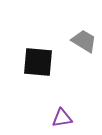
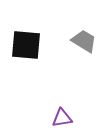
black square: moved 12 px left, 17 px up
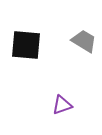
purple triangle: moved 13 px up; rotated 10 degrees counterclockwise
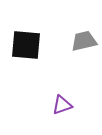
gray trapezoid: rotated 44 degrees counterclockwise
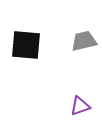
purple triangle: moved 18 px right, 1 px down
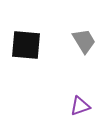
gray trapezoid: rotated 72 degrees clockwise
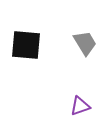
gray trapezoid: moved 1 px right, 2 px down
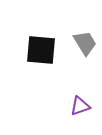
black square: moved 15 px right, 5 px down
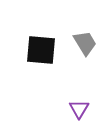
purple triangle: moved 1 px left, 3 px down; rotated 40 degrees counterclockwise
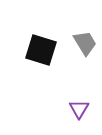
black square: rotated 12 degrees clockwise
